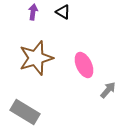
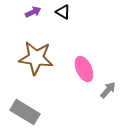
purple arrow: rotated 56 degrees clockwise
brown star: rotated 24 degrees clockwise
pink ellipse: moved 4 px down
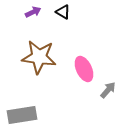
brown star: moved 3 px right, 1 px up
gray rectangle: moved 3 px left, 3 px down; rotated 40 degrees counterclockwise
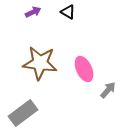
black triangle: moved 5 px right
brown star: moved 1 px right, 6 px down
gray rectangle: moved 1 px right, 2 px up; rotated 28 degrees counterclockwise
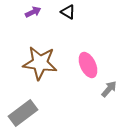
pink ellipse: moved 4 px right, 4 px up
gray arrow: moved 1 px right, 1 px up
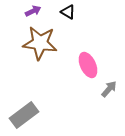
purple arrow: moved 1 px up
brown star: moved 20 px up
gray rectangle: moved 1 px right, 2 px down
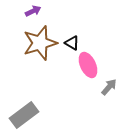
black triangle: moved 4 px right, 31 px down
brown star: rotated 24 degrees counterclockwise
gray arrow: moved 2 px up
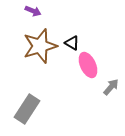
purple arrow: rotated 49 degrees clockwise
brown star: moved 3 px down
gray arrow: moved 2 px right
gray rectangle: moved 3 px right, 6 px up; rotated 20 degrees counterclockwise
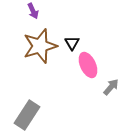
purple arrow: rotated 42 degrees clockwise
black triangle: rotated 28 degrees clockwise
gray rectangle: moved 6 px down
